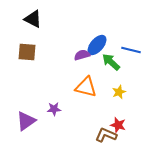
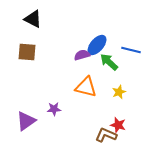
green arrow: moved 2 px left
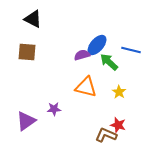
yellow star: rotated 16 degrees counterclockwise
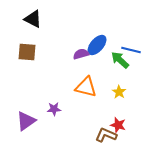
purple semicircle: moved 1 px left, 1 px up
green arrow: moved 11 px right, 2 px up
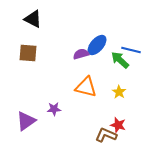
brown square: moved 1 px right, 1 px down
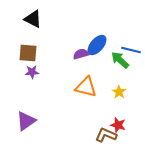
purple star: moved 22 px left, 37 px up
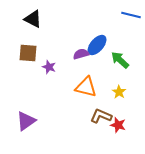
blue line: moved 35 px up
purple star: moved 17 px right, 5 px up; rotated 24 degrees clockwise
brown L-shape: moved 5 px left, 19 px up
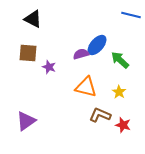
brown L-shape: moved 1 px left, 1 px up
red star: moved 5 px right
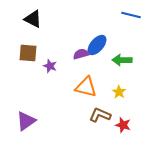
green arrow: moved 2 px right; rotated 42 degrees counterclockwise
purple star: moved 1 px right, 1 px up
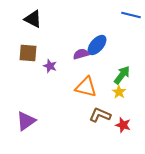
green arrow: moved 15 px down; rotated 126 degrees clockwise
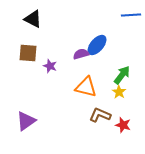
blue line: rotated 18 degrees counterclockwise
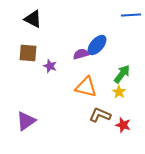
green arrow: moved 1 px up
